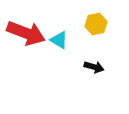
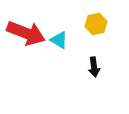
black arrow: rotated 66 degrees clockwise
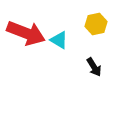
black arrow: rotated 24 degrees counterclockwise
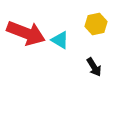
cyan triangle: moved 1 px right
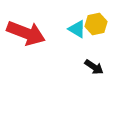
cyan triangle: moved 17 px right, 11 px up
black arrow: rotated 24 degrees counterclockwise
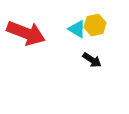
yellow hexagon: moved 1 px left, 1 px down
black arrow: moved 2 px left, 7 px up
